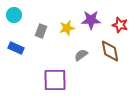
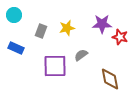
purple star: moved 11 px right, 4 px down
red star: moved 12 px down
brown diamond: moved 28 px down
purple square: moved 14 px up
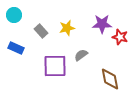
gray rectangle: rotated 64 degrees counterclockwise
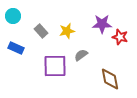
cyan circle: moved 1 px left, 1 px down
yellow star: moved 3 px down
